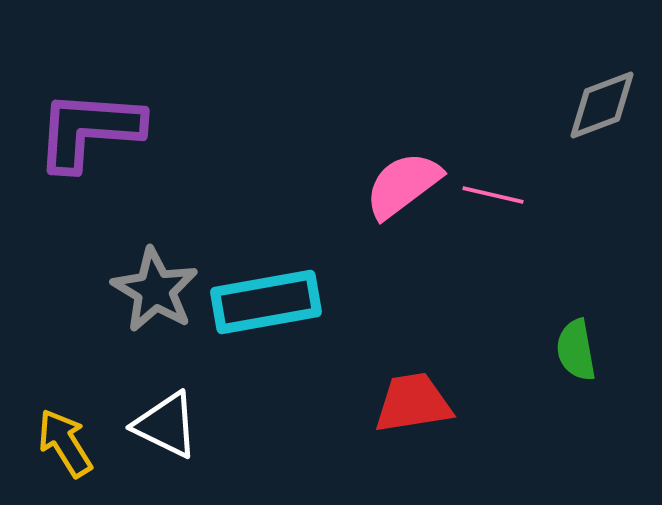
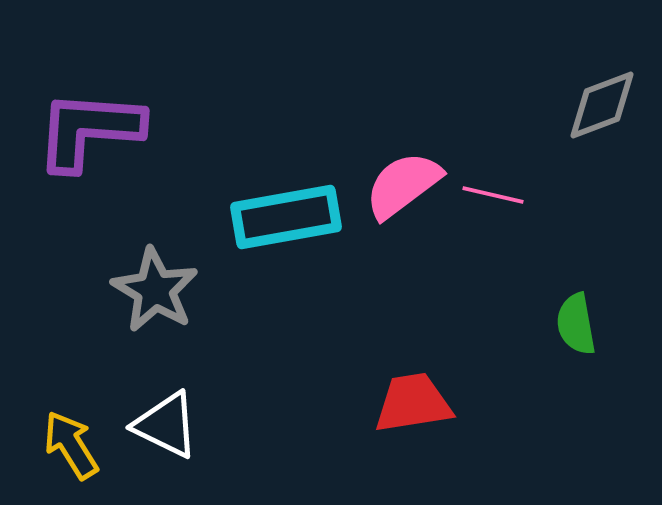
cyan rectangle: moved 20 px right, 85 px up
green semicircle: moved 26 px up
yellow arrow: moved 6 px right, 2 px down
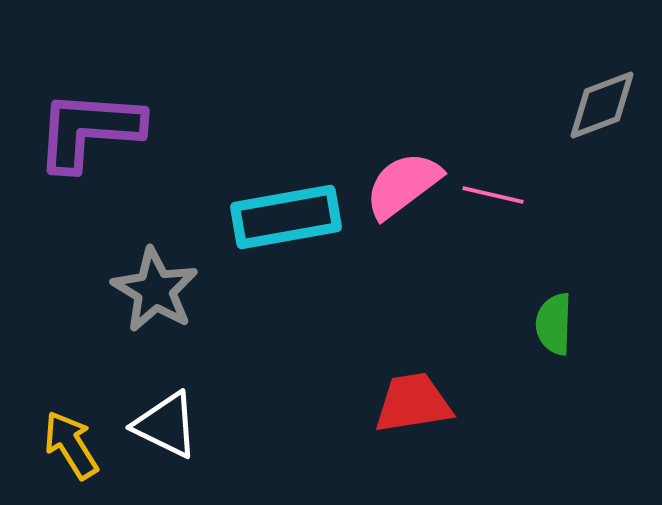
green semicircle: moved 22 px left; rotated 12 degrees clockwise
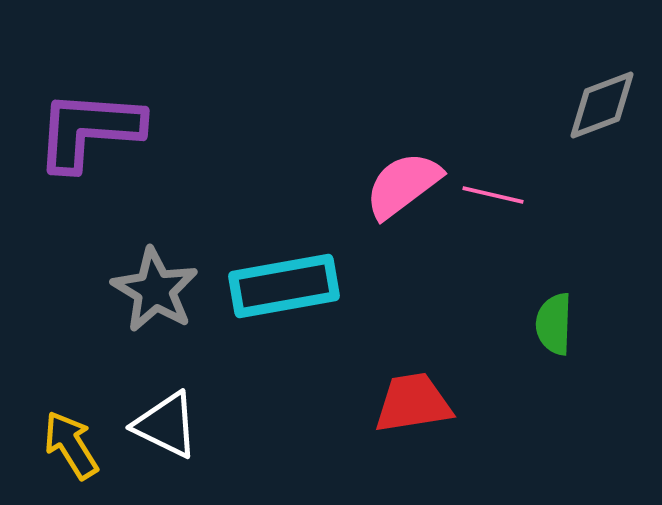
cyan rectangle: moved 2 px left, 69 px down
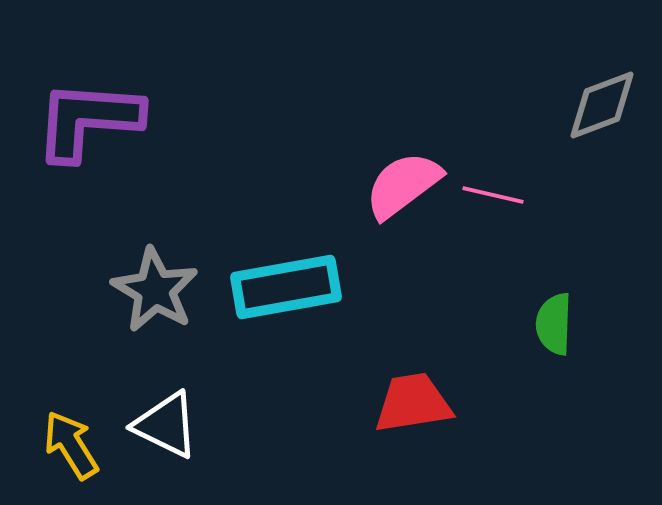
purple L-shape: moved 1 px left, 10 px up
cyan rectangle: moved 2 px right, 1 px down
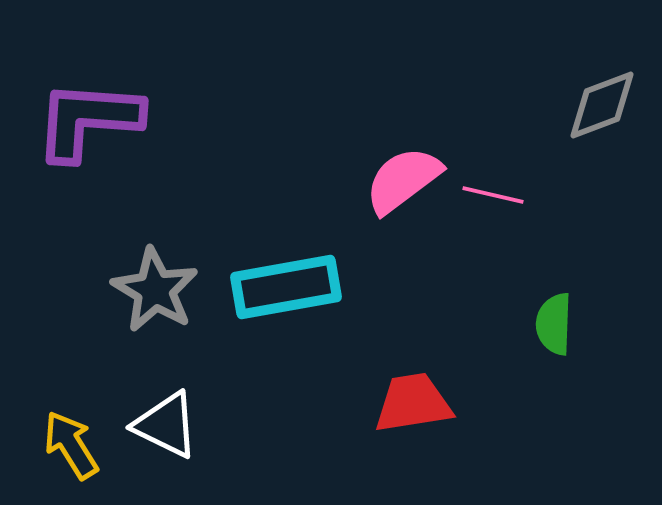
pink semicircle: moved 5 px up
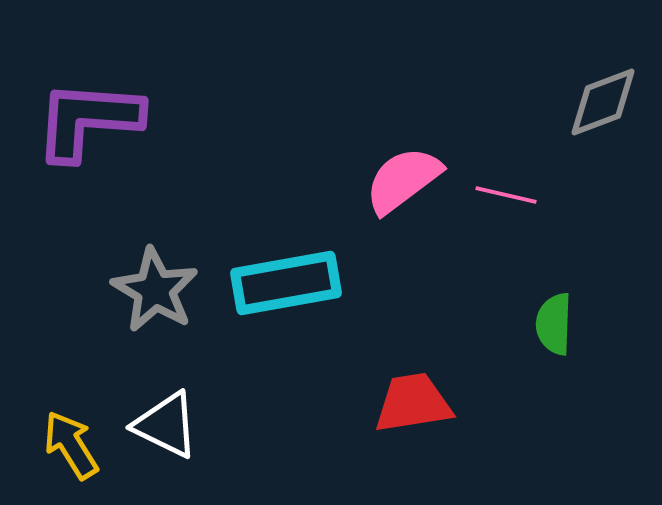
gray diamond: moved 1 px right, 3 px up
pink line: moved 13 px right
cyan rectangle: moved 4 px up
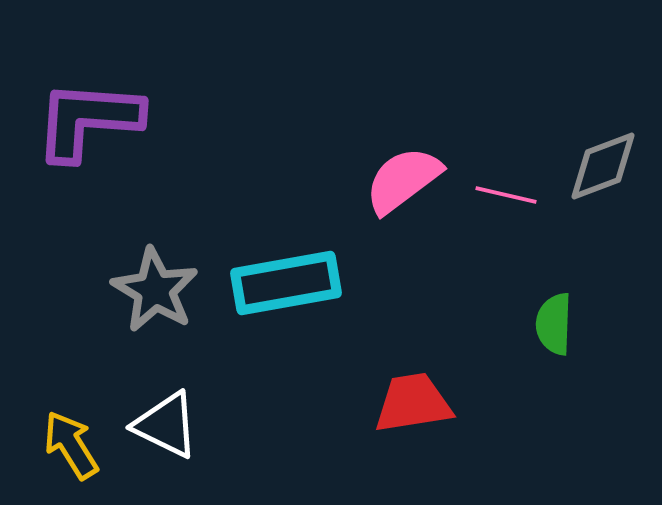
gray diamond: moved 64 px down
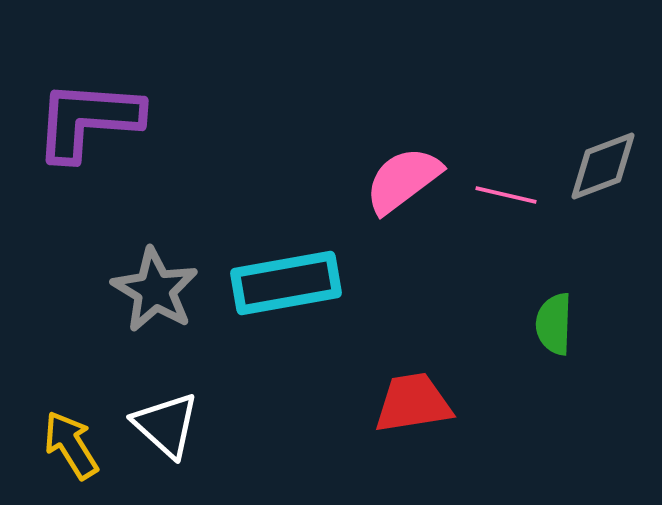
white triangle: rotated 16 degrees clockwise
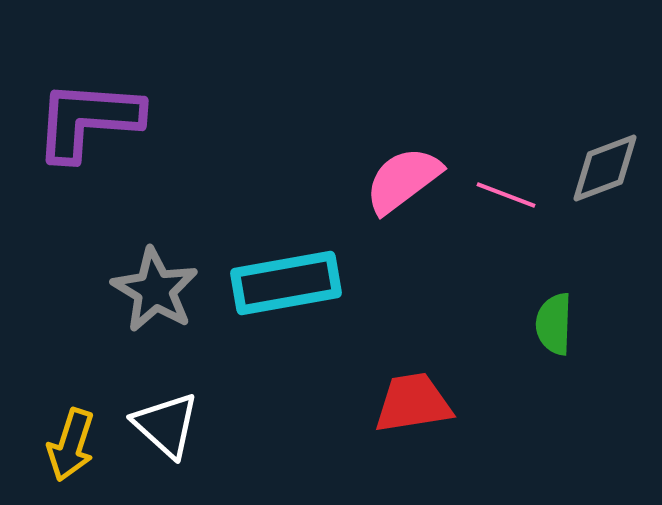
gray diamond: moved 2 px right, 2 px down
pink line: rotated 8 degrees clockwise
yellow arrow: rotated 130 degrees counterclockwise
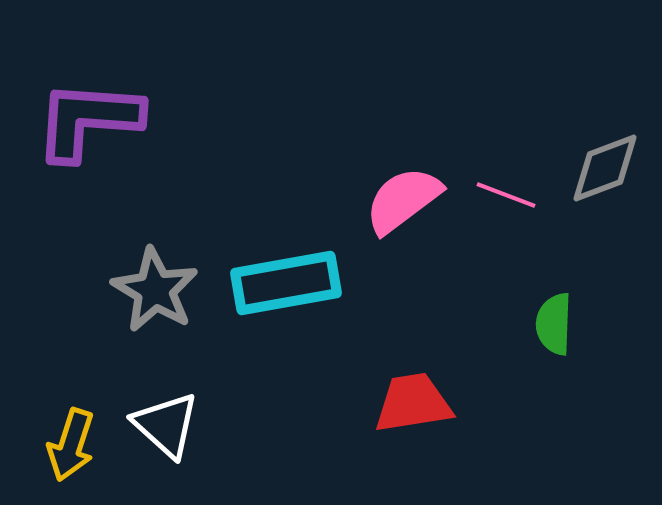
pink semicircle: moved 20 px down
